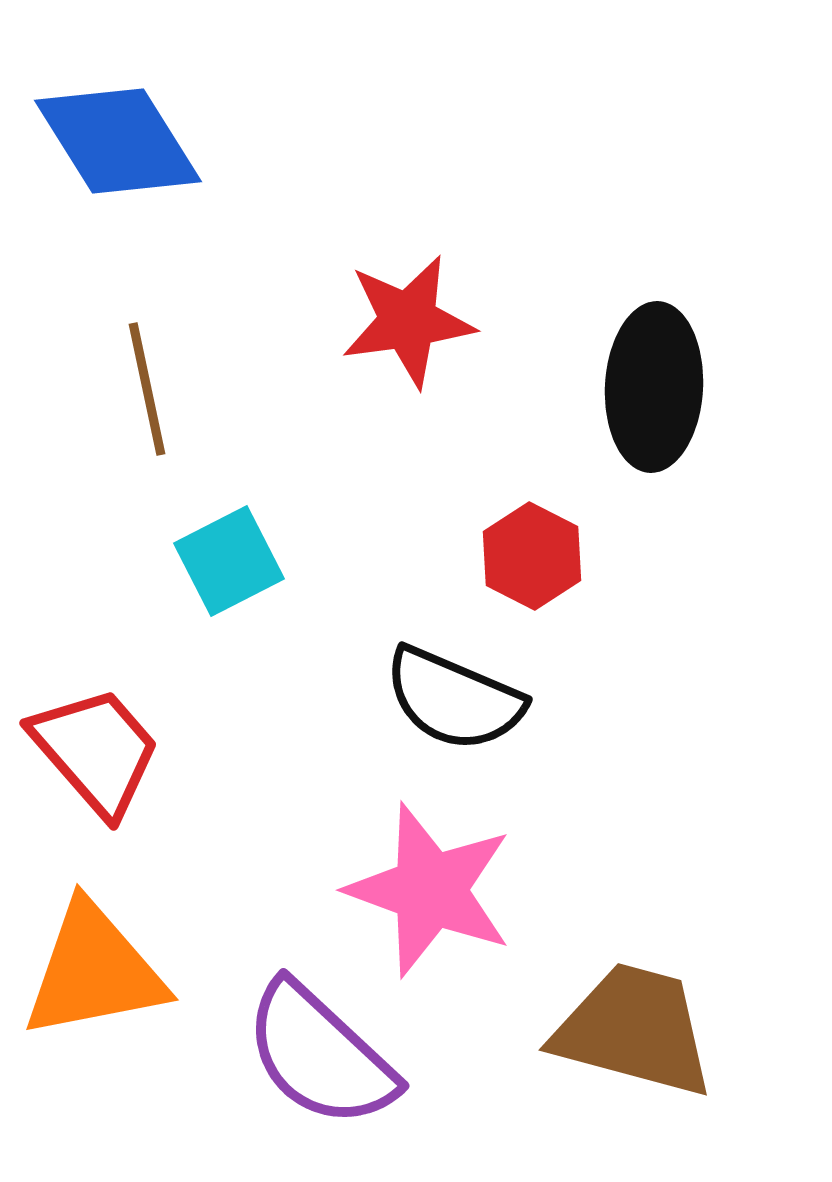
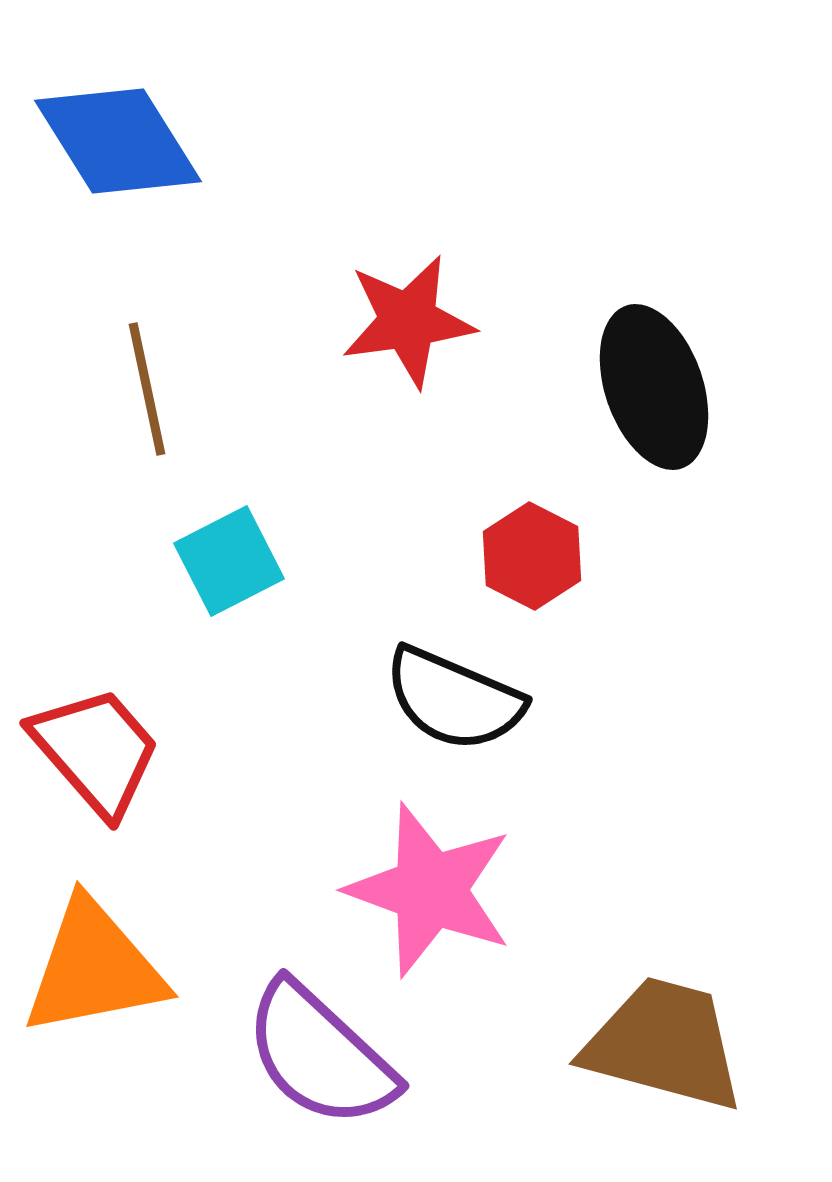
black ellipse: rotated 22 degrees counterclockwise
orange triangle: moved 3 px up
brown trapezoid: moved 30 px right, 14 px down
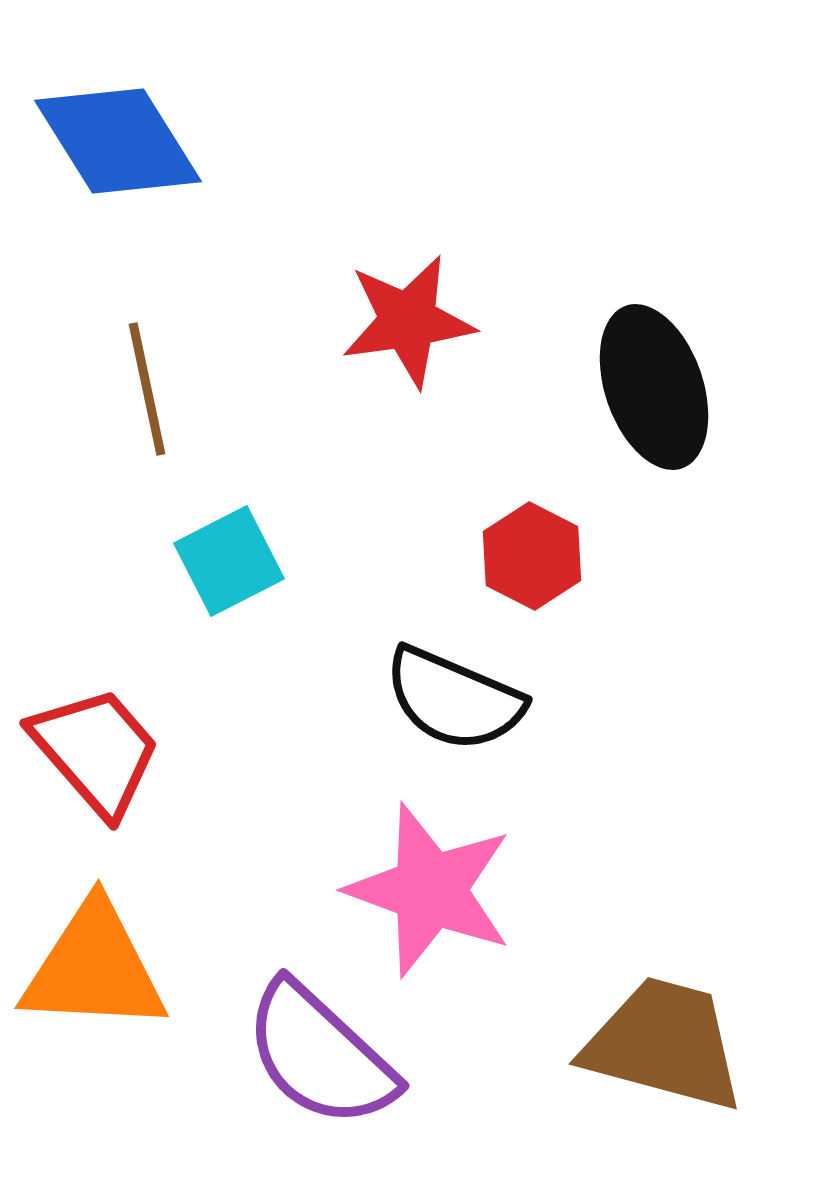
orange triangle: rotated 14 degrees clockwise
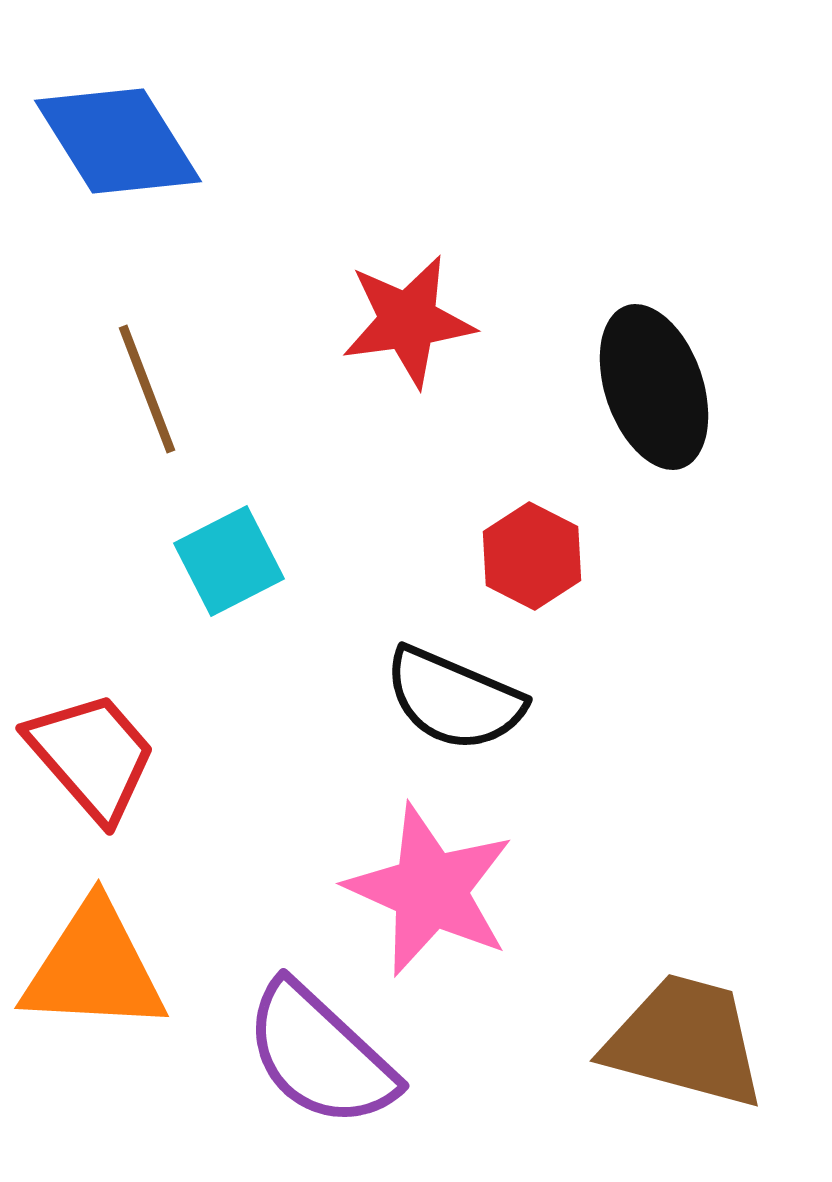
brown line: rotated 9 degrees counterclockwise
red trapezoid: moved 4 px left, 5 px down
pink star: rotated 4 degrees clockwise
brown trapezoid: moved 21 px right, 3 px up
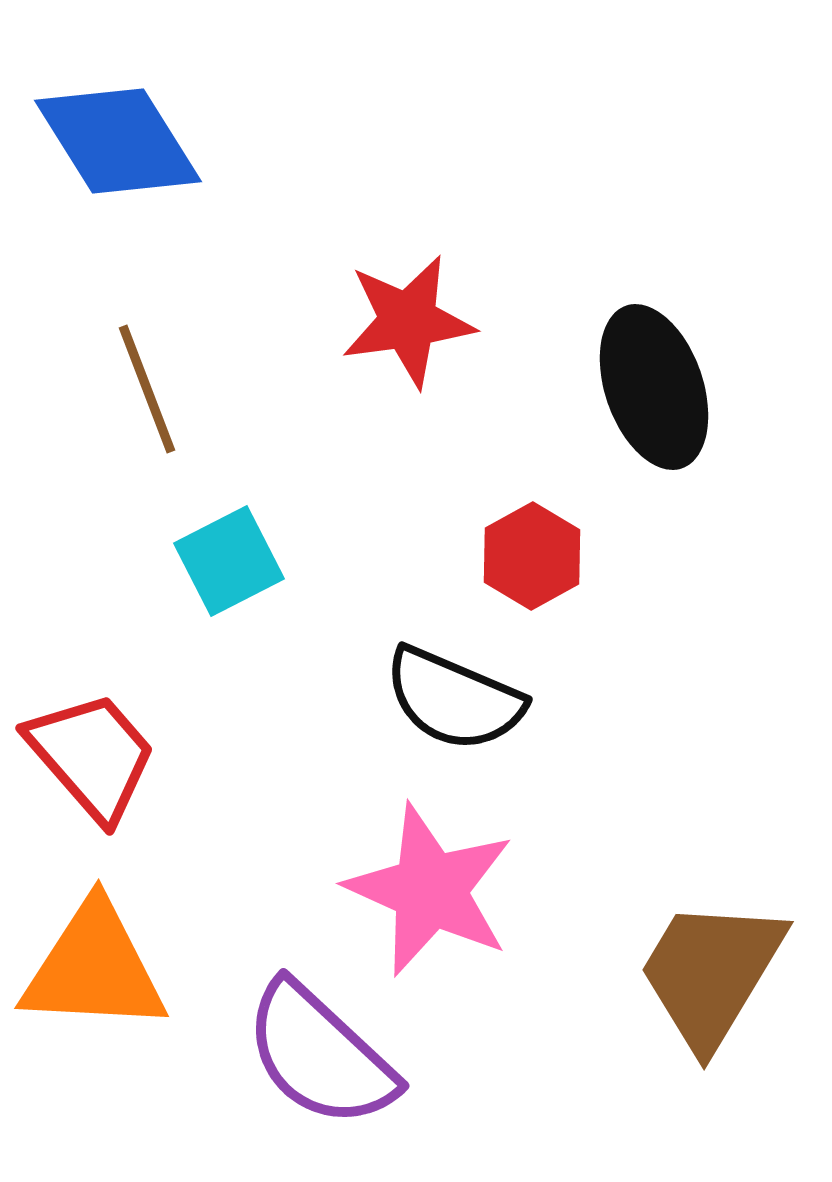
red hexagon: rotated 4 degrees clockwise
brown trapezoid: moved 26 px right, 68 px up; rotated 74 degrees counterclockwise
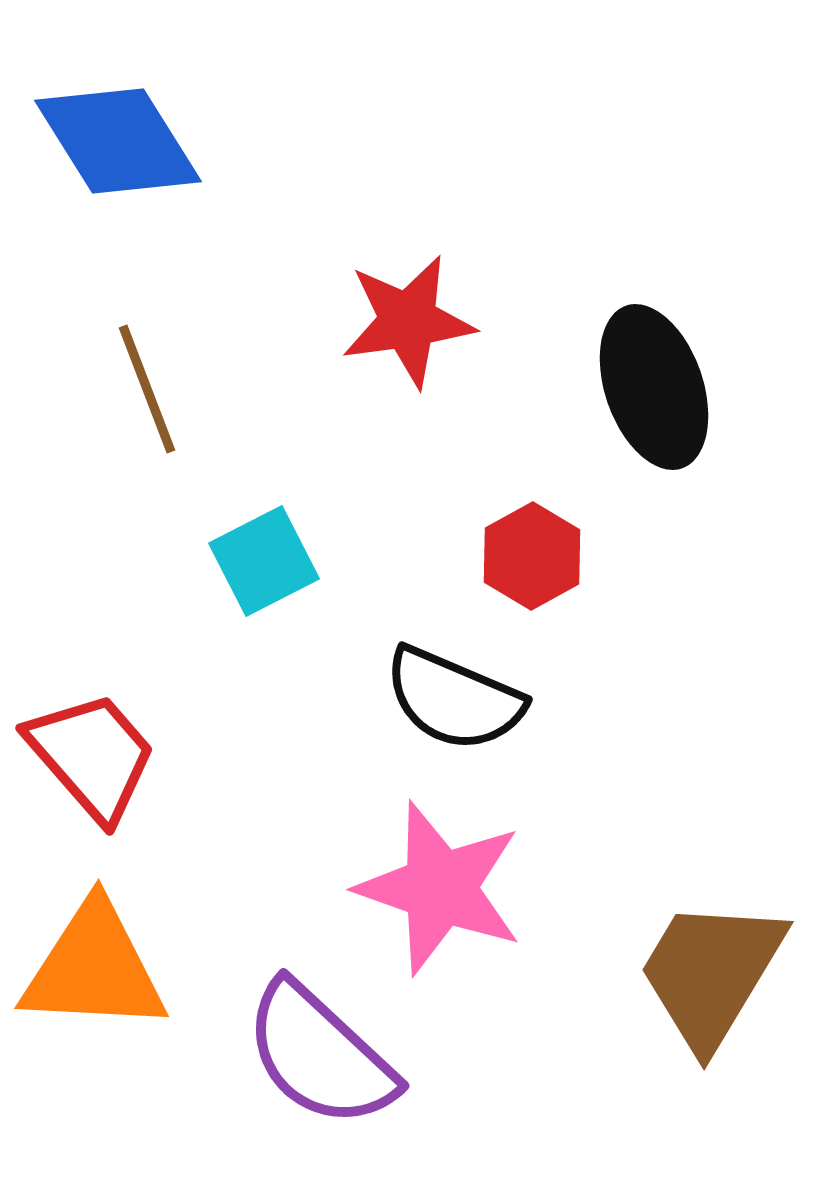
cyan square: moved 35 px right
pink star: moved 10 px right, 2 px up; rotated 5 degrees counterclockwise
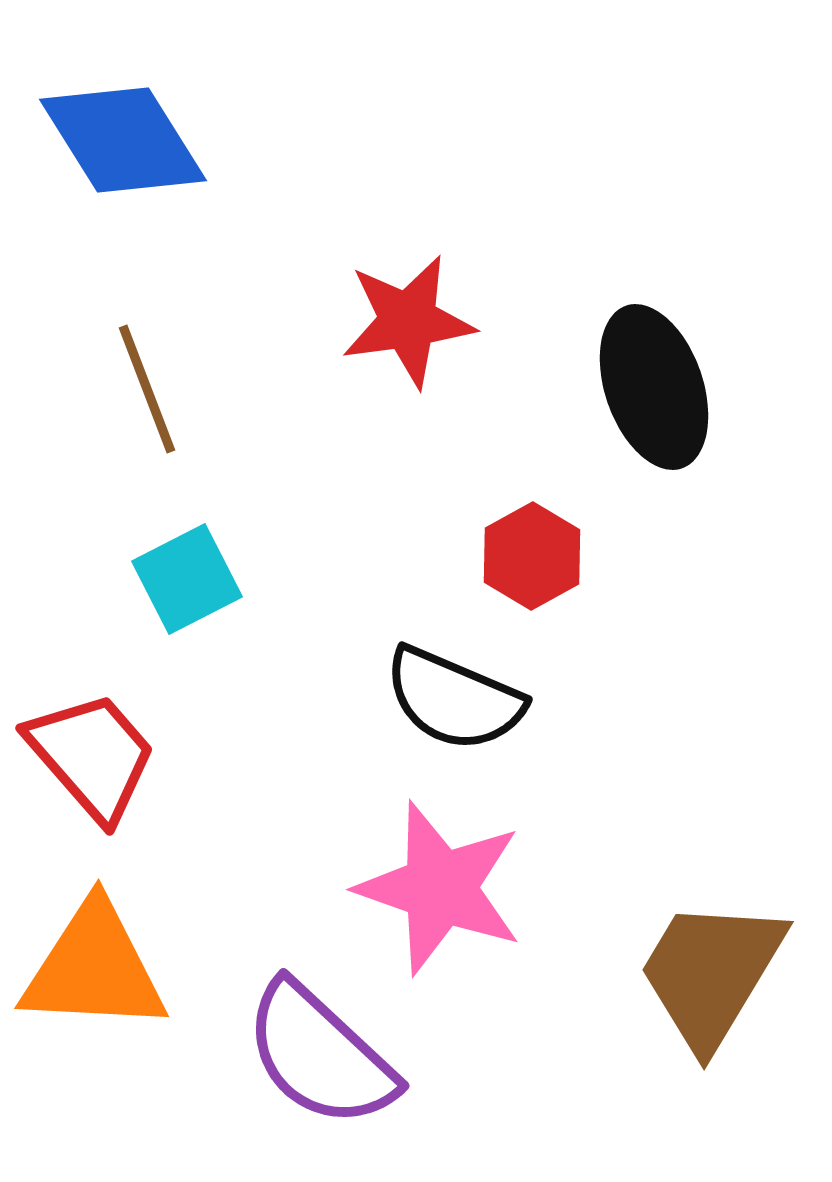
blue diamond: moved 5 px right, 1 px up
cyan square: moved 77 px left, 18 px down
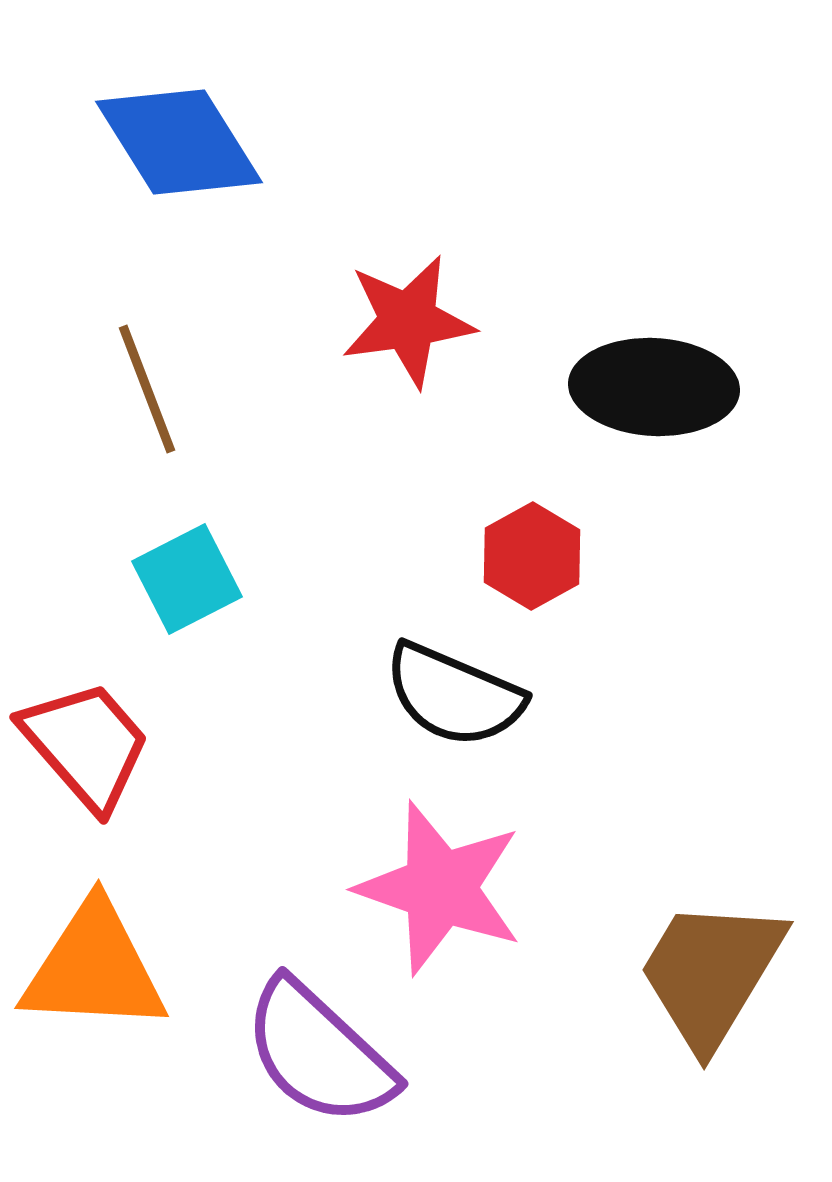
blue diamond: moved 56 px right, 2 px down
black ellipse: rotated 68 degrees counterclockwise
black semicircle: moved 4 px up
red trapezoid: moved 6 px left, 11 px up
purple semicircle: moved 1 px left, 2 px up
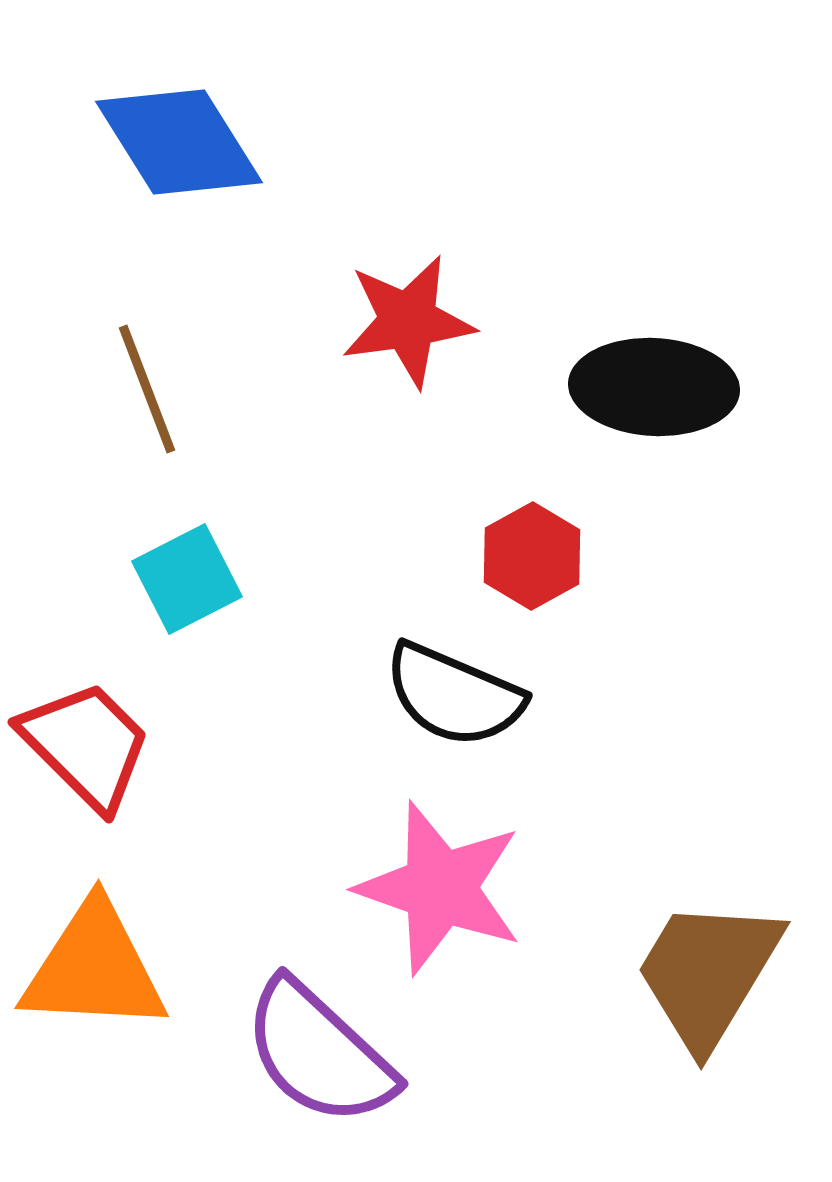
red trapezoid: rotated 4 degrees counterclockwise
brown trapezoid: moved 3 px left
